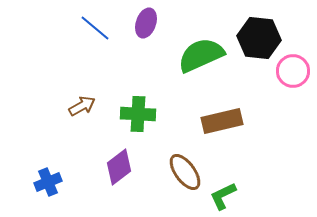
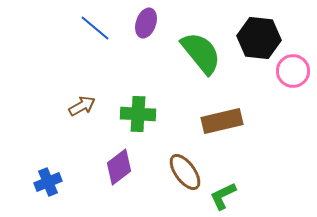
green semicircle: moved 2 px up; rotated 75 degrees clockwise
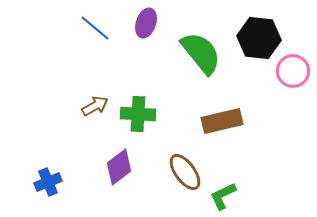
brown arrow: moved 13 px right
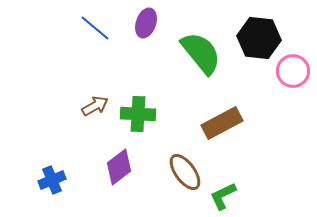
brown rectangle: moved 2 px down; rotated 15 degrees counterclockwise
blue cross: moved 4 px right, 2 px up
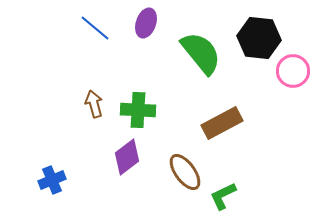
brown arrow: moved 1 px left, 2 px up; rotated 76 degrees counterclockwise
green cross: moved 4 px up
purple diamond: moved 8 px right, 10 px up
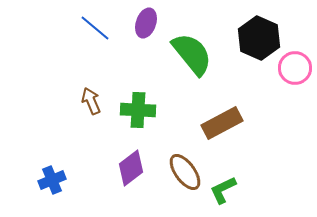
black hexagon: rotated 18 degrees clockwise
green semicircle: moved 9 px left, 1 px down
pink circle: moved 2 px right, 3 px up
brown arrow: moved 3 px left, 3 px up; rotated 8 degrees counterclockwise
purple diamond: moved 4 px right, 11 px down
green L-shape: moved 6 px up
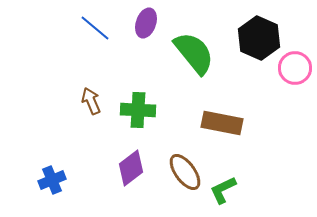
green semicircle: moved 2 px right, 1 px up
brown rectangle: rotated 39 degrees clockwise
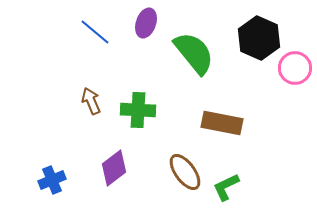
blue line: moved 4 px down
purple diamond: moved 17 px left
green L-shape: moved 3 px right, 3 px up
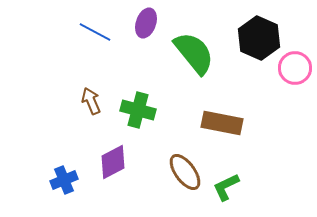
blue line: rotated 12 degrees counterclockwise
green cross: rotated 12 degrees clockwise
purple diamond: moved 1 px left, 6 px up; rotated 9 degrees clockwise
blue cross: moved 12 px right
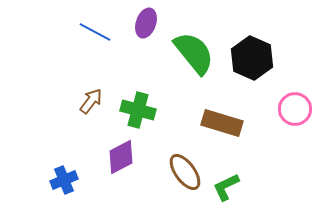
black hexagon: moved 7 px left, 20 px down
pink circle: moved 41 px down
brown arrow: rotated 60 degrees clockwise
brown rectangle: rotated 6 degrees clockwise
purple diamond: moved 8 px right, 5 px up
